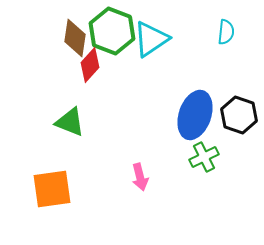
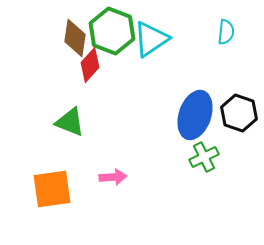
black hexagon: moved 2 px up
pink arrow: moved 27 px left; rotated 80 degrees counterclockwise
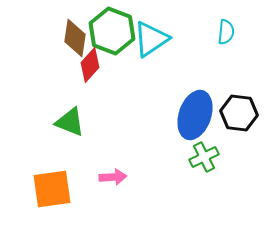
black hexagon: rotated 12 degrees counterclockwise
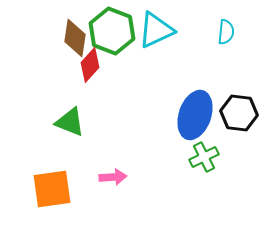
cyan triangle: moved 5 px right, 9 px up; rotated 9 degrees clockwise
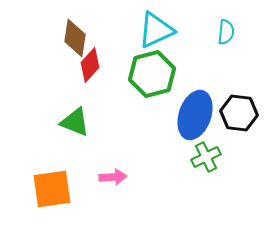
green hexagon: moved 40 px right, 43 px down; rotated 24 degrees clockwise
green triangle: moved 5 px right
green cross: moved 2 px right
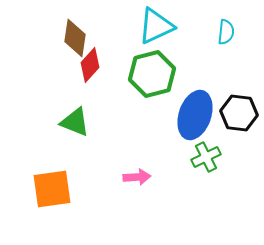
cyan triangle: moved 4 px up
pink arrow: moved 24 px right
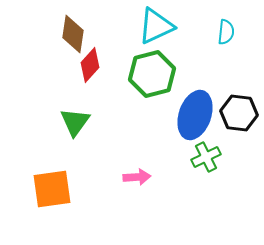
brown diamond: moved 2 px left, 4 px up
green triangle: rotated 44 degrees clockwise
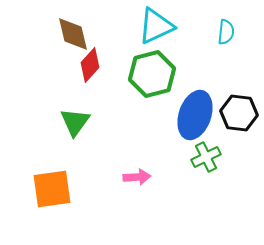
brown diamond: rotated 21 degrees counterclockwise
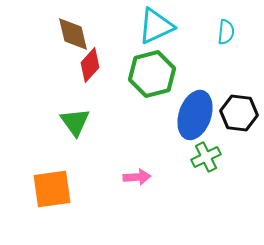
green triangle: rotated 12 degrees counterclockwise
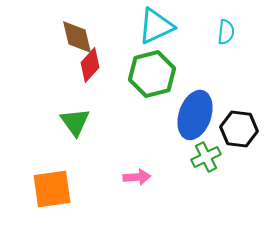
brown diamond: moved 4 px right, 3 px down
black hexagon: moved 16 px down
